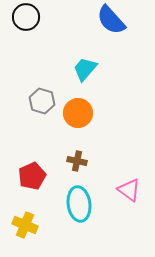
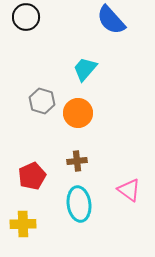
brown cross: rotated 18 degrees counterclockwise
yellow cross: moved 2 px left, 1 px up; rotated 25 degrees counterclockwise
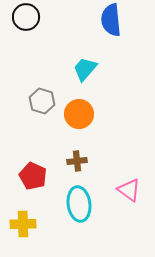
blue semicircle: rotated 36 degrees clockwise
orange circle: moved 1 px right, 1 px down
red pentagon: moved 1 px right; rotated 24 degrees counterclockwise
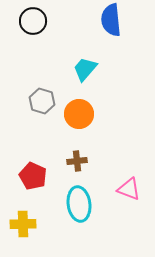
black circle: moved 7 px right, 4 px down
pink triangle: moved 1 px up; rotated 15 degrees counterclockwise
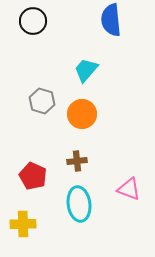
cyan trapezoid: moved 1 px right, 1 px down
orange circle: moved 3 px right
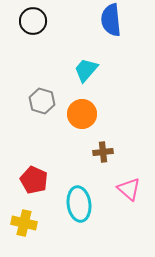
brown cross: moved 26 px right, 9 px up
red pentagon: moved 1 px right, 4 px down
pink triangle: rotated 20 degrees clockwise
yellow cross: moved 1 px right, 1 px up; rotated 15 degrees clockwise
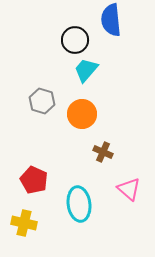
black circle: moved 42 px right, 19 px down
brown cross: rotated 30 degrees clockwise
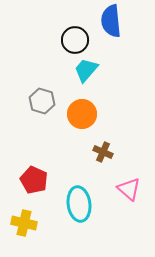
blue semicircle: moved 1 px down
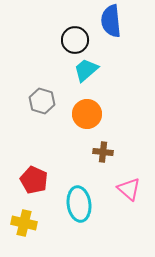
cyan trapezoid: rotated 8 degrees clockwise
orange circle: moved 5 px right
brown cross: rotated 18 degrees counterclockwise
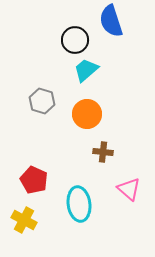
blue semicircle: rotated 12 degrees counterclockwise
yellow cross: moved 3 px up; rotated 15 degrees clockwise
